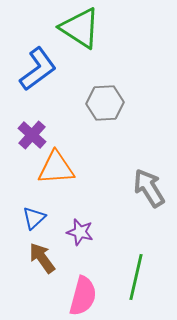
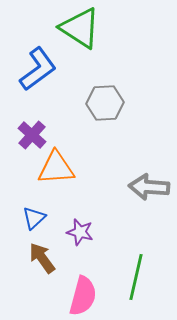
gray arrow: moved 1 px up; rotated 54 degrees counterclockwise
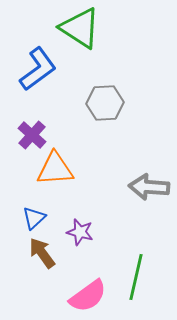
orange triangle: moved 1 px left, 1 px down
brown arrow: moved 5 px up
pink semicircle: moved 5 px right; rotated 39 degrees clockwise
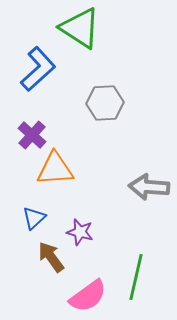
blue L-shape: rotated 6 degrees counterclockwise
brown arrow: moved 9 px right, 4 px down
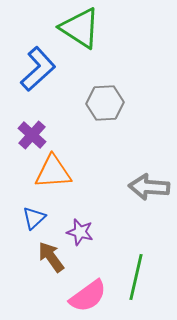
orange triangle: moved 2 px left, 3 px down
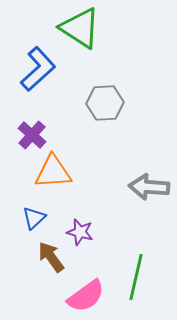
pink semicircle: moved 2 px left
